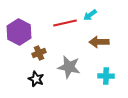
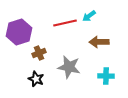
cyan arrow: moved 1 px left, 1 px down
purple hexagon: rotated 15 degrees clockwise
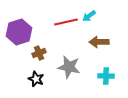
red line: moved 1 px right, 1 px up
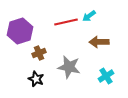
purple hexagon: moved 1 px right, 1 px up
cyan cross: rotated 35 degrees counterclockwise
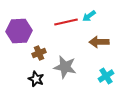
purple hexagon: moved 1 px left; rotated 15 degrees clockwise
gray star: moved 4 px left
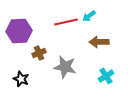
black star: moved 15 px left
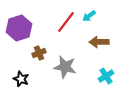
red line: rotated 40 degrees counterclockwise
purple hexagon: moved 3 px up; rotated 15 degrees counterclockwise
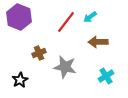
cyan arrow: moved 1 px right, 1 px down
purple hexagon: moved 11 px up; rotated 20 degrees counterclockwise
brown arrow: moved 1 px left
black star: moved 1 px left, 1 px down; rotated 21 degrees clockwise
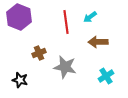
red line: rotated 45 degrees counterclockwise
black star: rotated 28 degrees counterclockwise
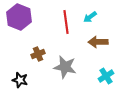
brown cross: moved 1 px left, 1 px down
